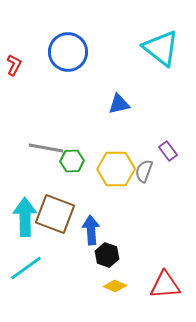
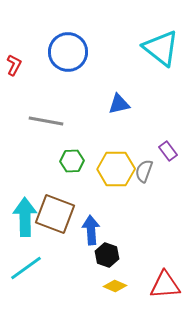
gray line: moved 27 px up
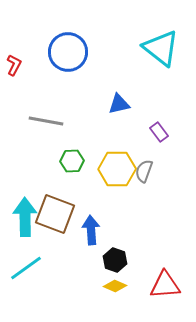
purple rectangle: moved 9 px left, 19 px up
yellow hexagon: moved 1 px right
black hexagon: moved 8 px right, 5 px down
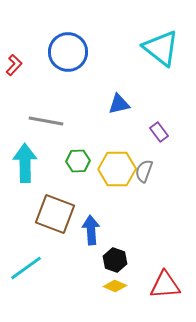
red L-shape: rotated 15 degrees clockwise
green hexagon: moved 6 px right
cyan arrow: moved 54 px up
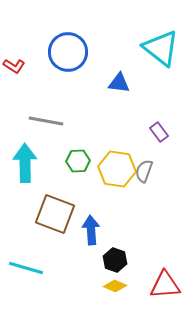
red L-shape: moved 1 px down; rotated 80 degrees clockwise
blue triangle: moved 21 px up; rotated 20 degrees clockwise
yellow hexagon: rotated 9 degrees clockwise
cyan line: rotated 52 degrees clockwise
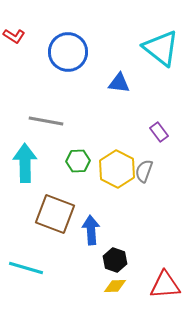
red L-shape: moved 30 px up
yellow hexagon: rotated 18 degrees clockwise
yellow diamond: rotated 25 degrees counterclockwise
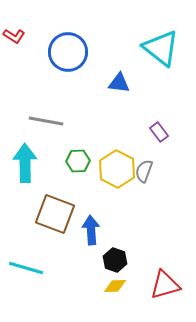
red triangle: rotated 12 degrees counterclockwise
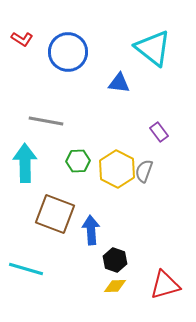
red L-shape: moved 8 px right, 3 px down
cyan triangle: moved 8 px left
cyan line: moved 1 px down
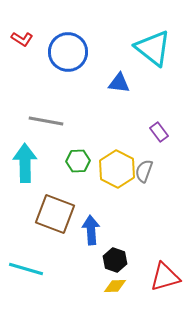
red triangle: moved 8 px up
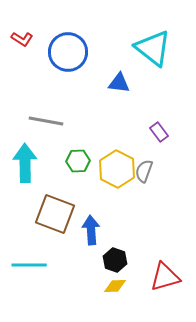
cyan line: moved 3 px right, 4 px up; rotated 16 degrees counterclockwise
